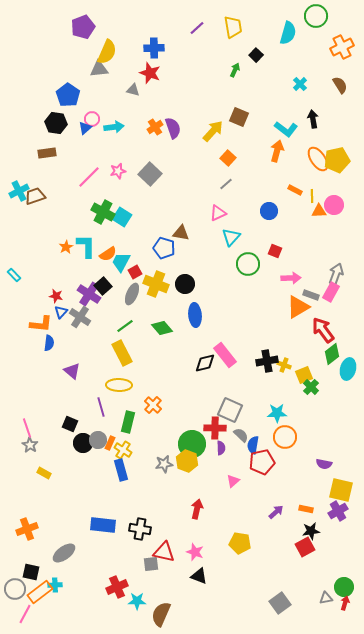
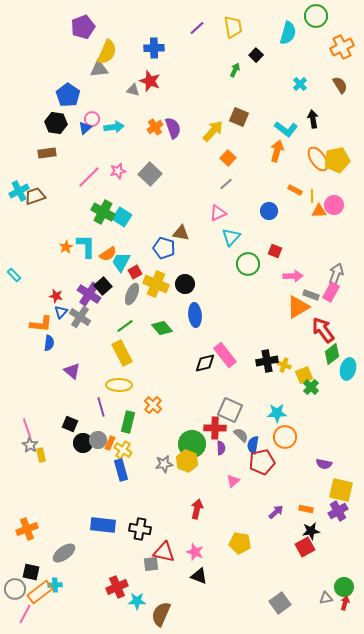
red star at (150, 73): moved 8 px down
pink arrow at (291, 278): moved 2 px right, 2 px up
yellow rectangle at (44, 473): moved 3 px left, 18 px up; rotated 48 degrees clockwise
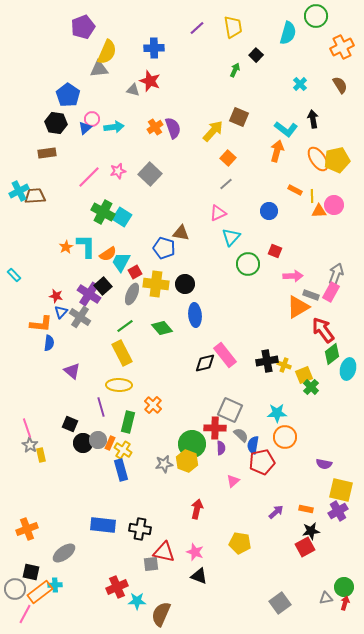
brown trapezoid at (35, 196): rotated 15 degrees clockwise
yellow cross at (156, 284): rotated 15 degrees counterclockwise
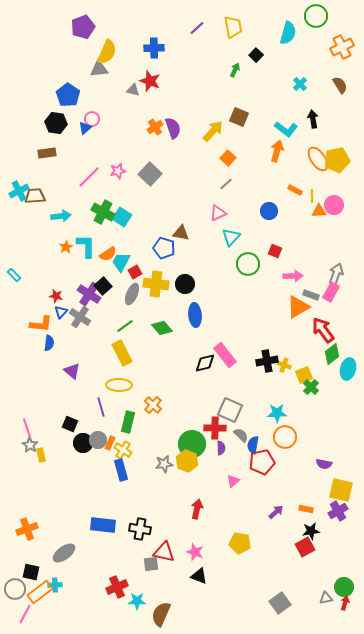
cyan arrow at (114, 127): moved 53 px left, 89 px down
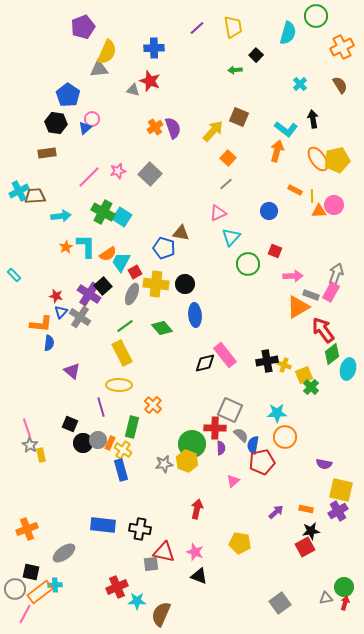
green arrow at (235, 70): rotated 120 degrees counterclockwise
green rectangle at (128, 422): moved 4 px right, 5 px down
